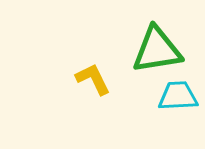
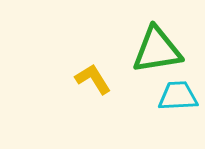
yellow L-shape: rotated 6 degrees counterclockwise
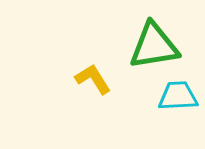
green triangle: moved 3 px left, 4 px up
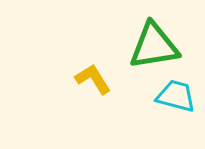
cyan trapezoid: moved 2 px left; rotated 18 degrees clockwise
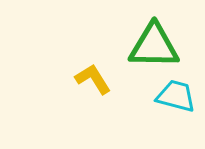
green triangle: rotated 10 degrees clockwise
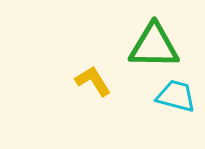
yellow L-shape: moved 2 px down
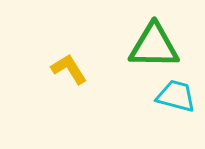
yellow L-shape: moved 24 px left, 12 px up
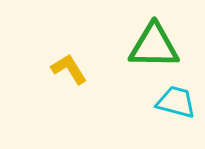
cyan trapezoid: moved 6 px down
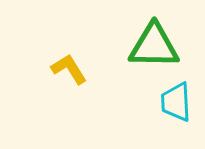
cyan trapezoid: rotated 108 degrees counterclockwise
